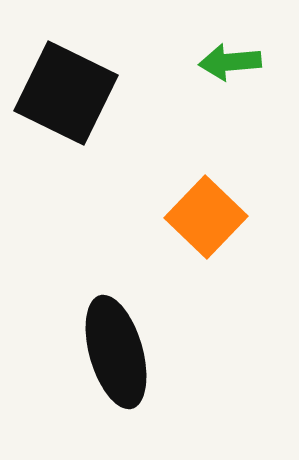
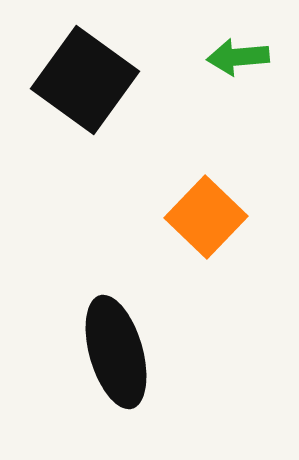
green arrow: moved 8 px right, 5 px up
black square: moved 19 px right, 13 px up; rotated 10 degrees clockwise
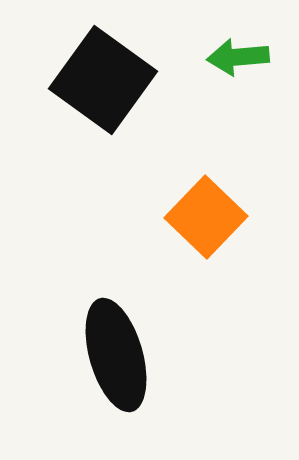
black square: moved 18 px right
black ellipse: moved 3 px down
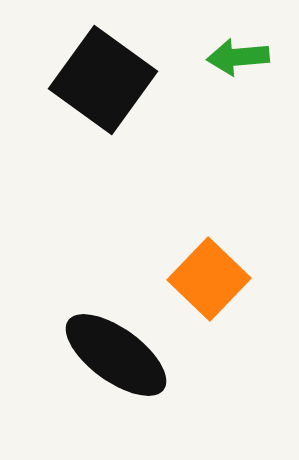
orange square: moved 3 px right, 62 px down
black ellipse: rotated 38 degrees counterclockwise
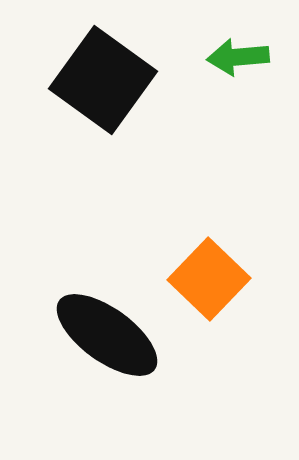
black ellipse: moved 9 px left, 20 px up
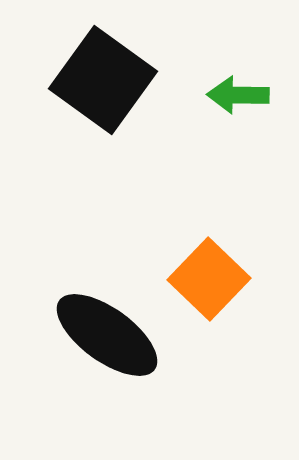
green arrow: moved 38 px down; rotated 6 degrees clockwise
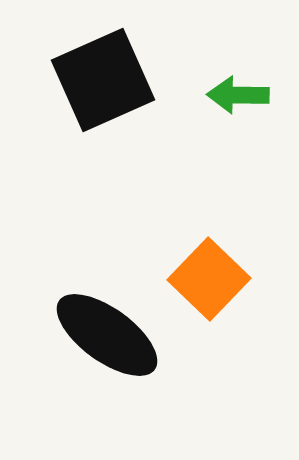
black square: rotated 30 degrees clockwise
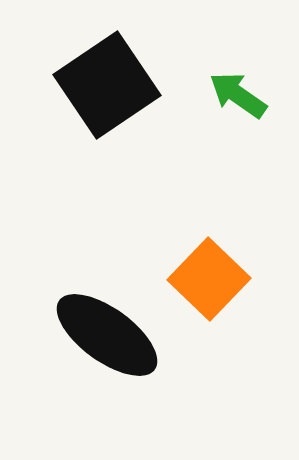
black square: moved 4 px right, 5 px down; rotated 10 degrees counterclockwise
green arrow: rotated 34 degrees clockwise
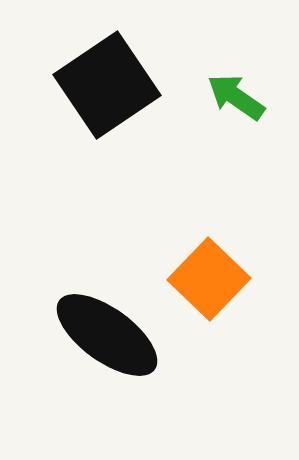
green arrow: moved 2 px left, 2 px down
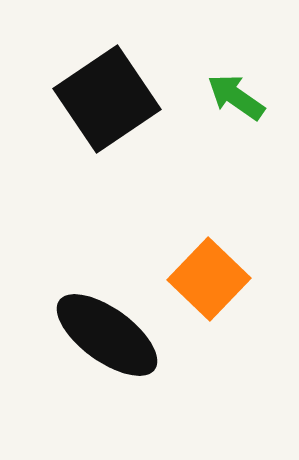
black square: moved 14 px down
